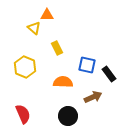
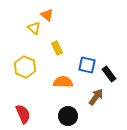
orange triangle: rotated 40 degrees clockwise
brown arrow: moved 3 px right; rotated 30 degrees counterclockwise
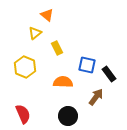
yellow triangle: moved 1 px right, 5 px down; rotated 40 degrees clockwise
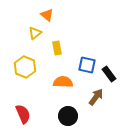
yellow rectangle: rotated 16 degrees clockwise
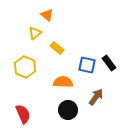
yellow rectangle: rotated 40 degrees counterclockwise
black rectangle: moved 11 px up
black circle: moved 6 px up
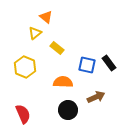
orange triangle: moved 1 px left, 2 px down
brown arrow: rotated 30 degrees clockwise
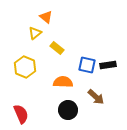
black rectangle: moved 1 px left, 2 px down; rotated 63 degrees counterclockwise
brown arrow: rotated 66 degrees clockwise
red semicircle: moved 2 px left
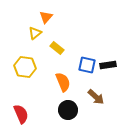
orange triangle: rotated 32 degrees clockwise
yellow hexagon: rotated 15 degrees counterclockwise
orange semicircle: rotated 66 degrees clockwise
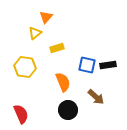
yellow rectangle: rotated 56 degrees counterclockwise
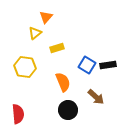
blue square: rotated 18 degrees clockwise
red semicircle: moved 3 px left; rotated 18 degrees clockwise
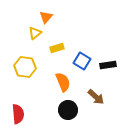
blue square: moved 5 px left, 4 px up
